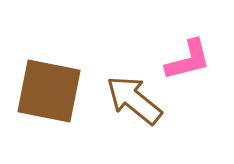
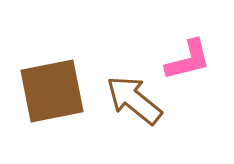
brown square: moved 3 px right; rotated 22 degrees counterclockwise
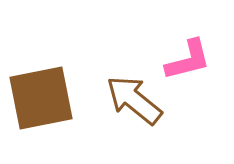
brown square: moved 11 px left, 7 px down
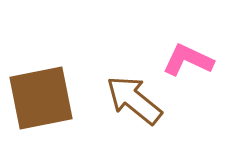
pink L-shape: rotated 141 degrees counterclockwise
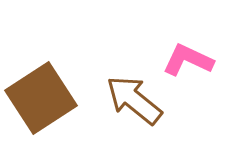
brown square: rotated 22 degrees counterclockwise
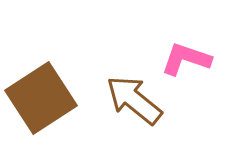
pink L-shape: moved 2 px left, 1 px up; rotated 6 degrees counterclockwise
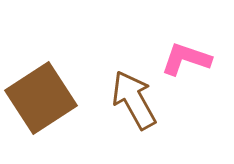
brown arrow: rotated 22 degrees clockwise
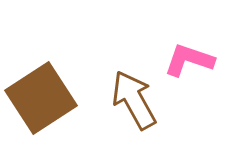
pink L-shape: moved 3 px right, 1 px down
